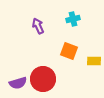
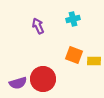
orange square: moved 5 px right, 4 px down
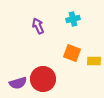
orange square: moved 2 px left, 2 px up
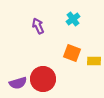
cyan cross: rotated 24 degrees counterclockwise
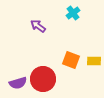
cyan cross: moved 6 px up
purple arrow: rotated 28 degrees counterclockwise
orange square: moved 1 px left, 7 px down
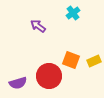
yellow rectangle: rotated 24 degrees counterclockwise
red circle: moved 6 px right, 3 px up
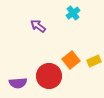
orange square: rotated 30 degrees clockwise
purple semicircle: rotated 12 degrees clockwise
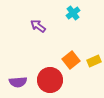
red circle: moved 1 px right, 4 px down
purple semicircle: moved 1 px up
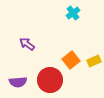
purple arrow: moved 11 px left, 18 px down
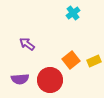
purple semicircle: moved 2 px right, 3 px up
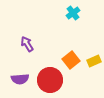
purple arrow: rotated 21 degrees clockwise
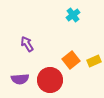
cyan cross: moved 2 px down
